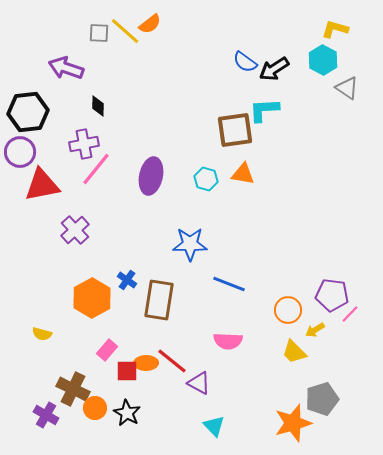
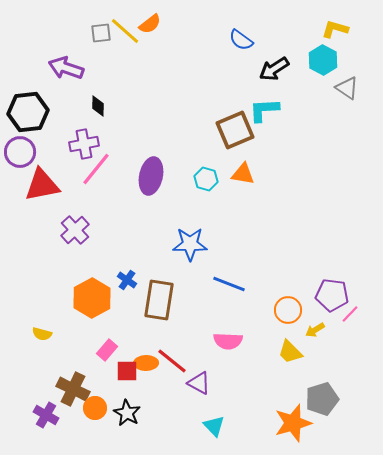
gray square at (99, 33): moved 2 px right; rotated 10 degrees counterclockwise
blue semicircle at (245, 62): moved 4 px left, 22 px up
brown square at (235, 130): rotated 15 degrees counterclockwise
yellow trapezoid at (294, 352): moved 4 px left
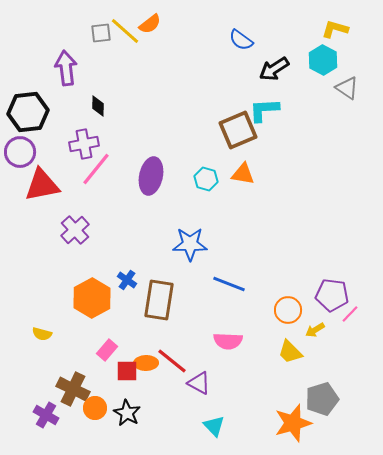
purple arrow at (66, 68): rotated 64 degrees clockwise
brown square at (235, 130): moved 3 px right
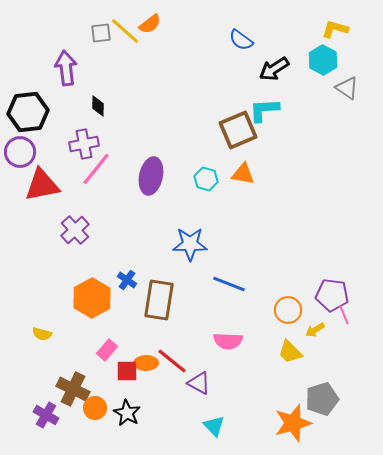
pink line at (350, 314): moved 6 px left, 1 px down; rotated 66 degrees counterclockwise
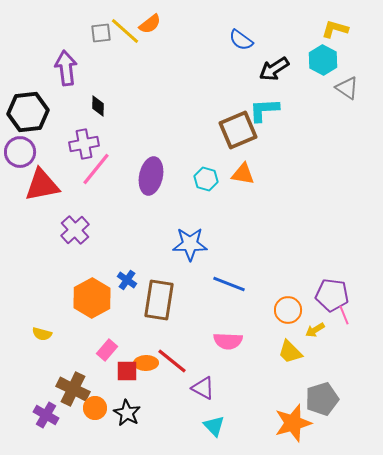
purple triangle at (199, 383): moved 4 px right, 5 px down
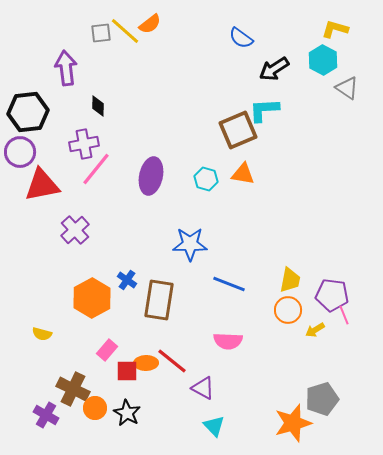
blue semicircle at (241, 40): moved 2 px up
yellow trapezoid at (290, 352): moved 72 px up; rotated 124 degrees counterclockwise
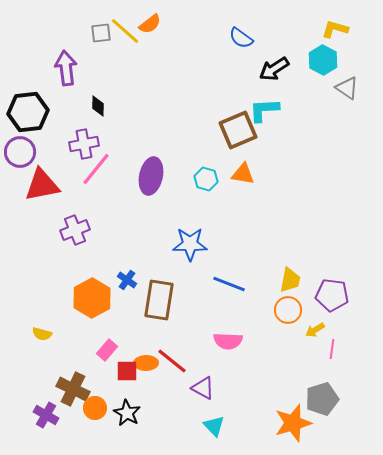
purple cross at (75, 230): rotated 20 degrees clockwise
pink line at (344, 315): moved 12 px left, 34 px down; rotated 30 degrees clockwise
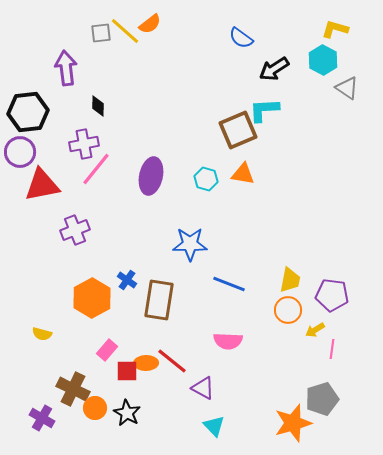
purple cross at (46, 415): moved 4 px left, 3 px down
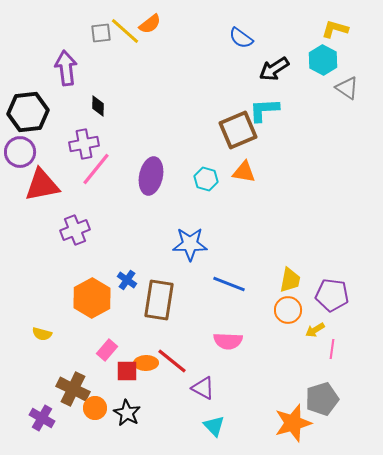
orange triangle at (243, 174): moved 1 px right, 2 px up
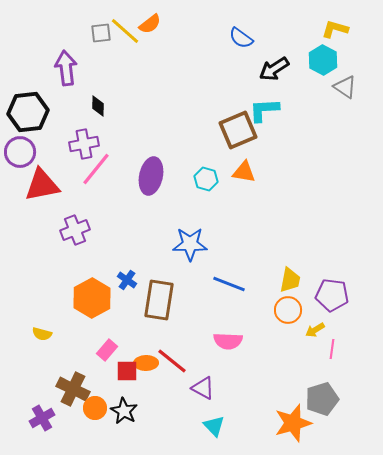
gray triangle at (347, 88): moved 2 px left, 1 px up
black star at (127, 413): moved 3 px left, 2 px up
purple cross at (42, 418): rotated 30 degrees clockwise
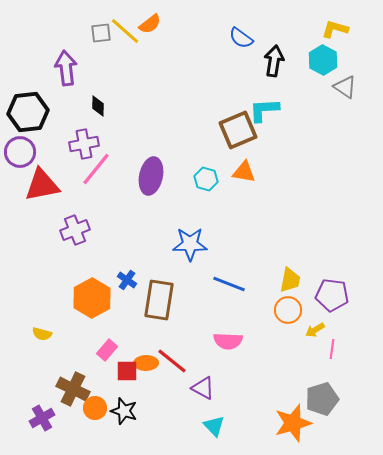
black arrow at (274, 69): moved 8 px up; rotated 132 degrees clockwise
black star at (124, 411): rotated 12 degrees counterclockwise
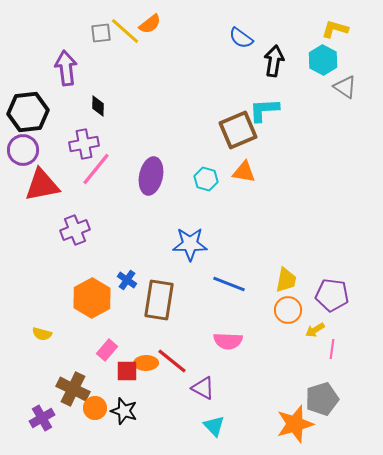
purple circle at (20, 152): moved 3 px right, 2 px up
yellow trapezoid at (290, 280): moved 4 px left
orange star at (293, 423): moved 2 px right, 1 px down
